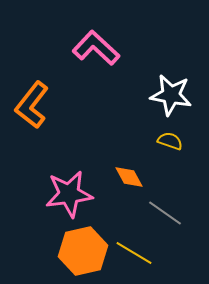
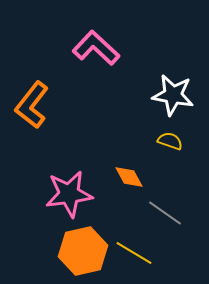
white star: moved 2 px right
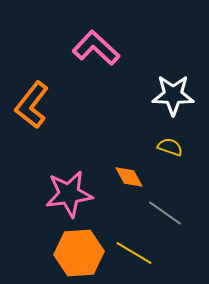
white star: rotated 9 degrees counterclockwise
yellow semicircle: moved 6 px down
orange hexagon: moved 4 px left, 2 px down; rotated 9 degrees clockwise
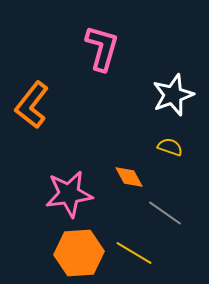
pink L-shape: moved 6 px right; rotated 63 degrees clockwise
white star: rotated 21 degrees counterclockwise
